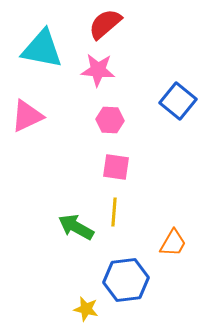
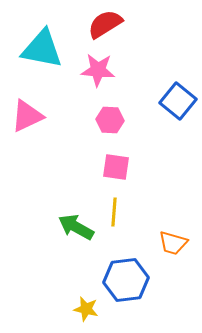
red semicircle: rotated 9 degrees clockwise
orange trapezoid: rotated 76 degrees clockwise
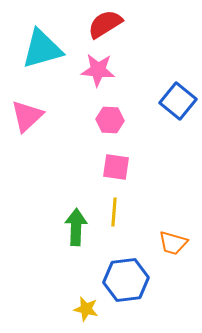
cyan triangle: rotated 27 degrees counterclockwise
pink triangle: rotated 18 degrees counterclockwise
green arrow: rotated 63 degrees clockwise
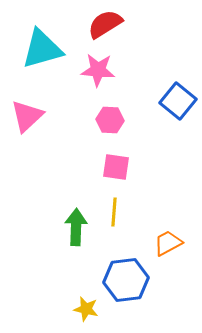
orange trapezoid: moved 5 px left; rotated 136 degrees clockwise
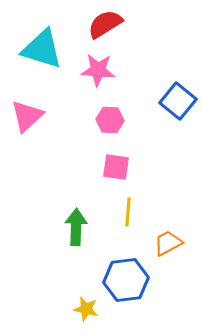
cyan triangle: rotated 33 degrees clockwise
yellow line: moved 14 px right
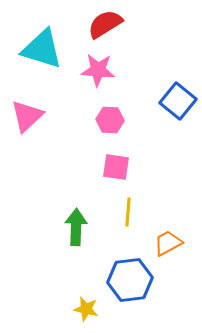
blue hexagon: moved 4 px right
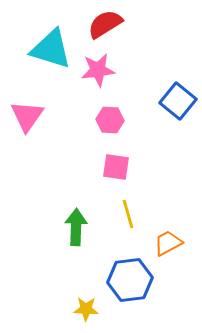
cyan triangle: moved 9 px right
pink star: rotated 12 degrees counterclockwise
pink triangle: rotated 12 degrees counterclockwise
yellow line: moved 2 px down; rotated 20 degrees counterclockwise
yellow star: rotated 10 degrees counterclockwise
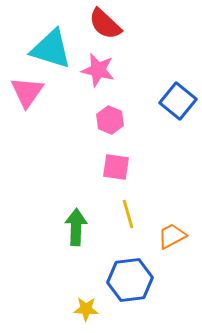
red semicircle: rotated 105 degrees counterclockwise
pink star: rotated 20 degrees clockwise
pink triangle: moved 24 px up
pink hexagon: rotated 20 degrees clockwise
orange trapezoid: moved 4 px right, 7 px up
